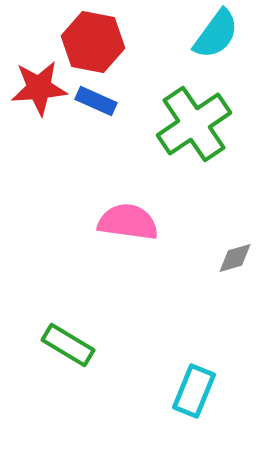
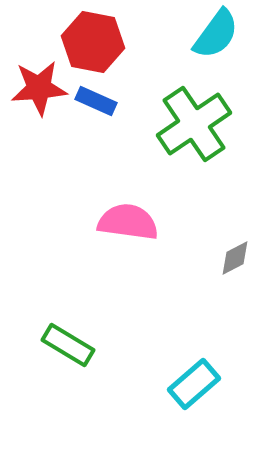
gray diamond: rotated 12 degrees counterclockwise
cyan rectangle: moved 7 px up; rotated 27 degrees clockwise
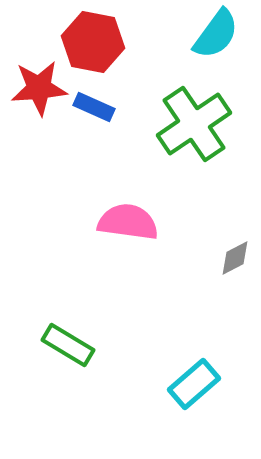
blue rectangle: moved 2 px left, 6 px down
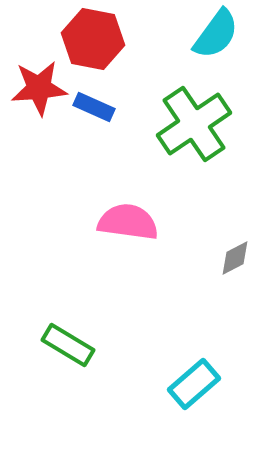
red hexagon: moved 3 px up
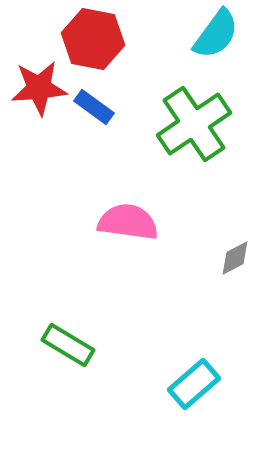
blue rectangle: rotated 12 degrees clockwise
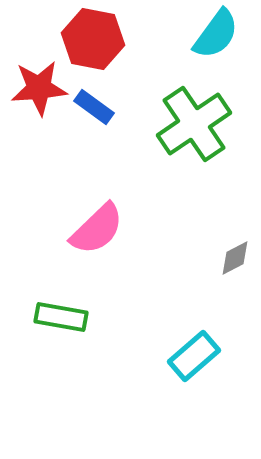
pink semicircle: moved 31 px left, 7 px down; rotated 128 degrees clockwise
green rectangle: moved 7 px left, 28 px up; rotated 21 degrees counterclockwise
cyan rectangle: moved 28 px up
